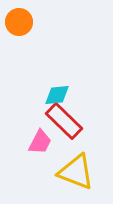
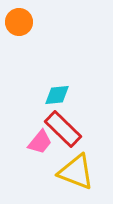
red rectangle: moved 1 px left, 8 px down
pink trapezoid: rotated 12 degrees clockwise
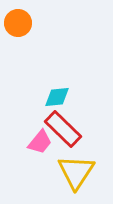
orange circle: moved 1 px left, 1 px down
cyan diamond: moved 2 px down
yellow triangle: rotated 42 degrees clockwise
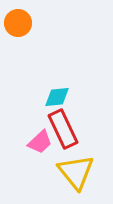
red rectangle: rotated 21 degrees clockwise
pink trapezoid: rotated 8 degrees clockwise
yellow triangle: rotated 12 degrees counterclockwise
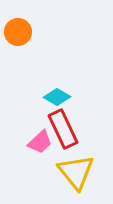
orange circle: moved 9 px down
cyan diamond: rotated 36 degrees clockwise
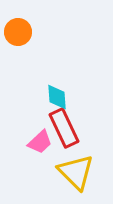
cyan diamond: rotated 56 degrees clockwise
red rectangle: moved 1 px right, 1 px up
yellow triangle: rotated 6 degrees counterclockwise
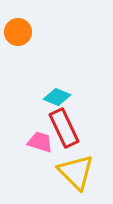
cyan diamond: rotated 64 degrees counterclockwise
pink trapezoid: rotated 120 degrees counterclockwise
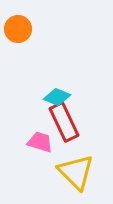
orange circle: moved 3 px up
red rectangle: moved 6 px up
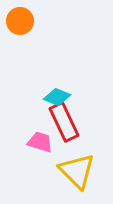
orange circle: moved 2 px right, 8 px up
yellow triangle: moved 1 px right, 1 px up
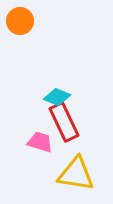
yellow triangle: moved 1 px left, 3 px down; rotated 36 degrees counterclockwise
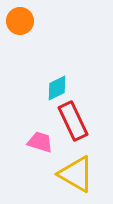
cyan diamond: moved 9 px up; rotated 48 degrees counterclockwise
red rectangle: moved 9 px right, 1 px up
yellow triangle: rotated 21 degrees clockwise
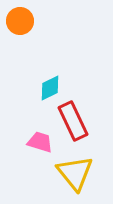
cyan diamond: moved 7 px left
yellow triangle: moved 1 px left, 1 px up; rotated 21 degrees clockwise
